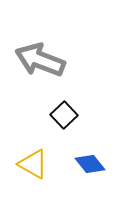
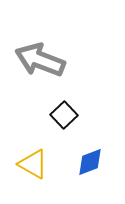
blue diamond: moved 2 px up; rotated 72 degrees counterclockwise
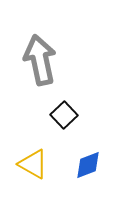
gray arrow: rotated 57 degrees clockwise
blue diamond: moved 2 px left, 3 px down
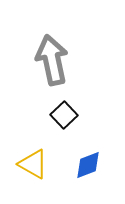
gray arrow: moved 12 px right
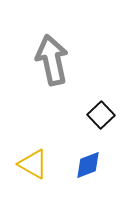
black square: moved 37 px right
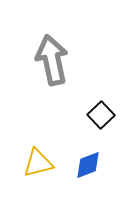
yellow triangle: moved 5 px right, 1 px up; rotated 44 degrees counterclockwise
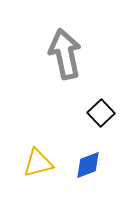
gray arrow: moved 13 px right, 6 px up
black square: moved 2 px up
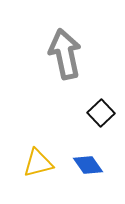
blue diamond: rotated 76 degrees clockwise
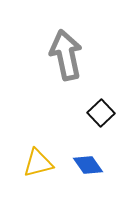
gray arrow: moved 1 px right, 1 px down
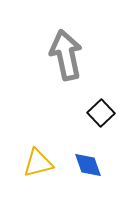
blue diamond: rotated 16 degrees clockwise
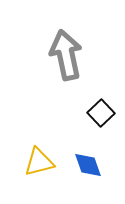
yellow triangle: moved 1 px right, 1 px up
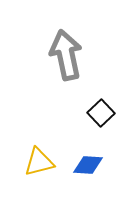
blue diamond: rotated 68 degrees counterclockwise
